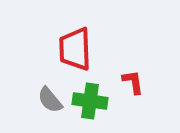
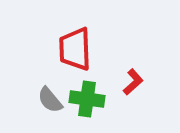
red L-shape: rotated 56 degrees clockwise
green cross: moved 3 px left, 2 px up
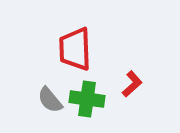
red L-shape: moved 1 px left, 2 px down
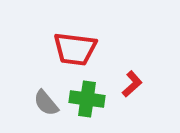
red trapezoid: rotated 81 degrees counterclockwise
gray semicircle: moved 4 px left, 3 px down
